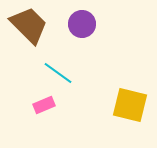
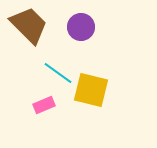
purple circle: moved 1 px left, 3 px down
yellow square: moved 39 px left, 15 px up
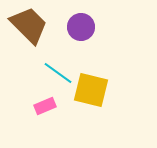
pink rectangle: moved 1 px right, 1 px down
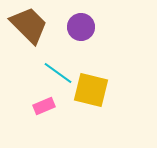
pink rectangle: moved 1 px left
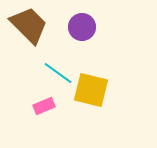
purple circle: moved 1 px right
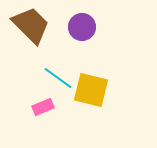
brown trapezoid: moved 2 px right
cyan line: moved 5 px down
pink rectangle: moved 1 px left, 1 px down
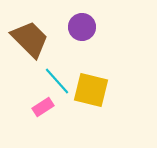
brown trapezoid: moved 1 px left, 14 px down
cyan line: moved 1 px left, 3 px down; rotated 12 degrees clockwise
pink rectangle: rotated 10 degrees counterclockwise
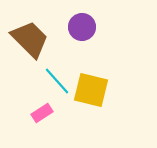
pink rectangle: moved 1 px left, 6 px down
